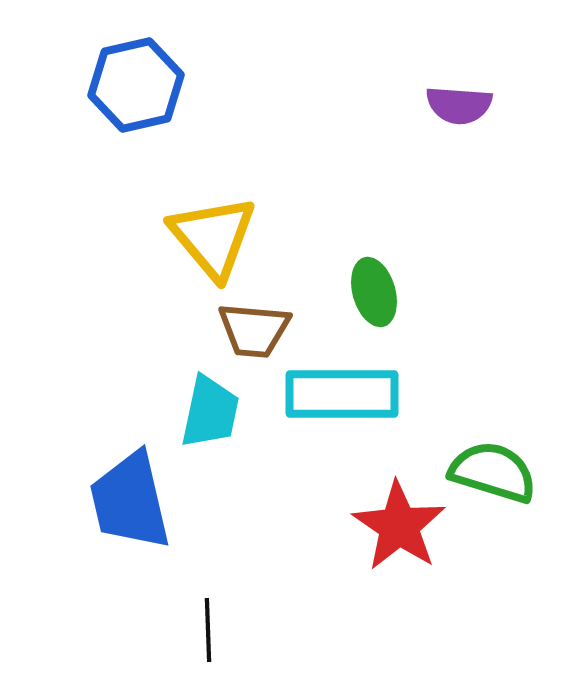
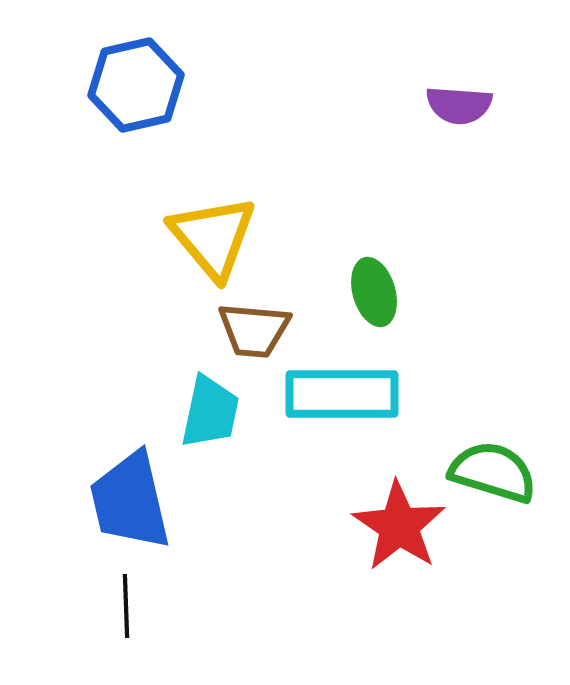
black line: moved 82 px left, 24 px up
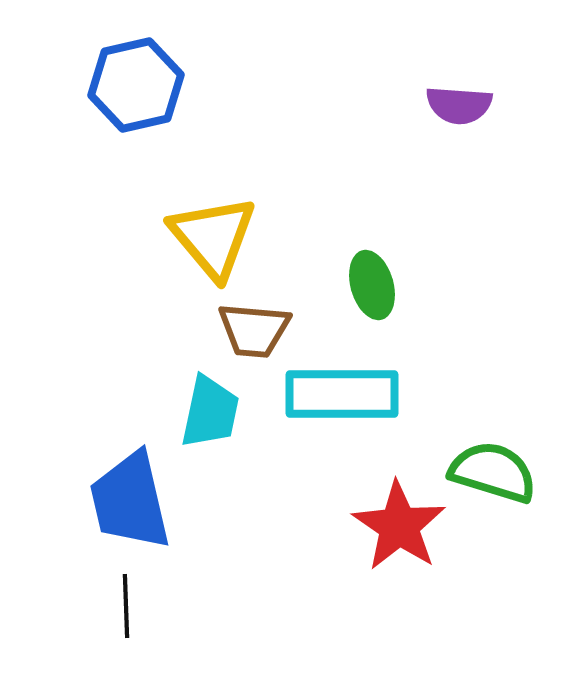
green ellipse: moved 2 px left, 7 px up
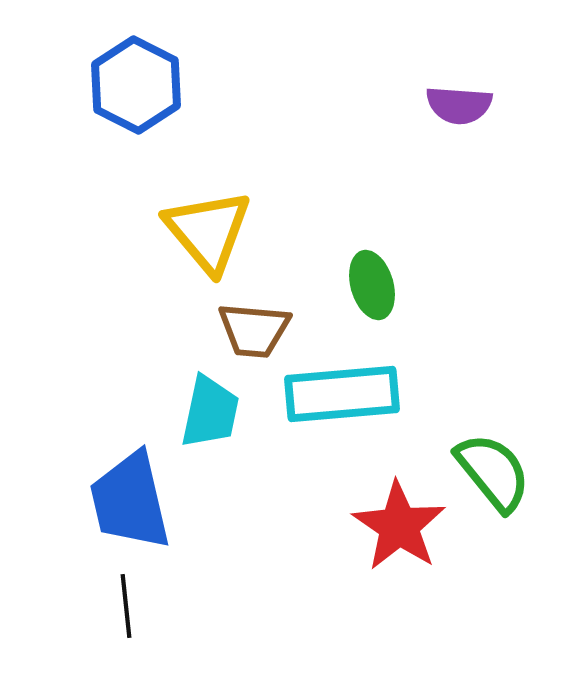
blue hexagon: rotated 20 degrees counterclockwise
yellow triangle: moved 5 px left, 6 px up
cyan rectangle: rotated 5 degrees counterclockwise
green semicircle: rotated 34 degrees clockwise
black line: rotated 4 degrees counterclockwise
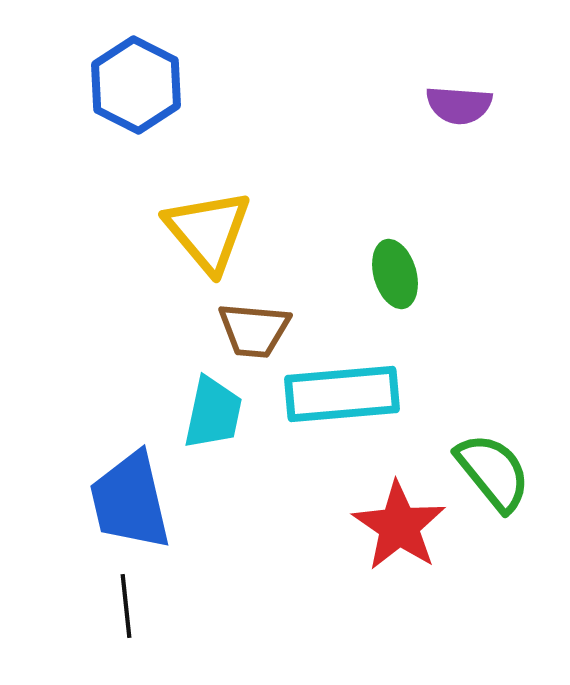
green ellipse: moved 23 px right, 11 px up
cyan trapezoid: moved 3 px right, 1 px down
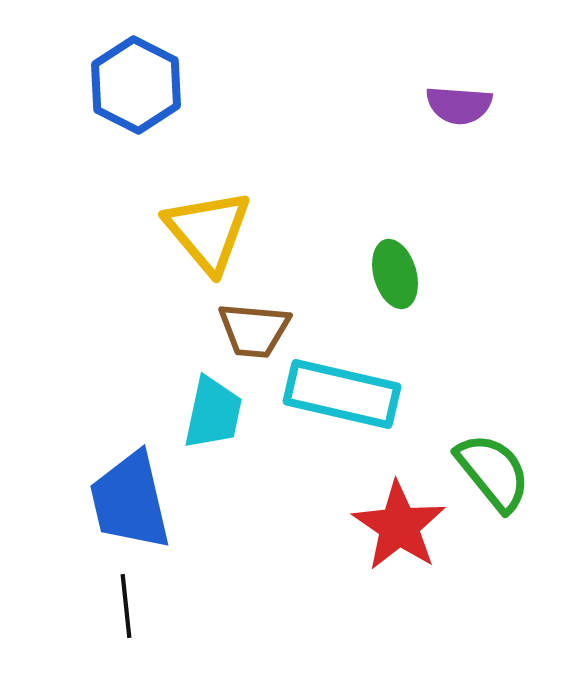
cyan rectangle: rotated 18 degrees clockwise
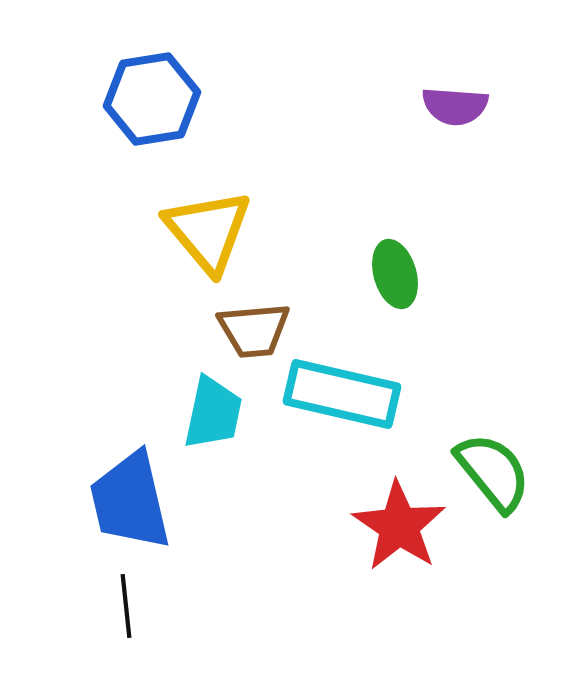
blue hexagon: moved 16 px right, 14 px down; rotated 24 degrees clockwise
purple semicircle: moved 4 px left, 1 px down
brown trapezoid: rotated 10 degrees counterclockwise
